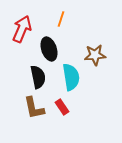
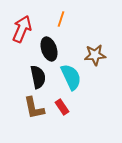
cyan semicircle: rotated 16 degrees counterclockwise
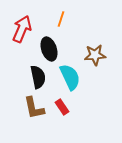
cyan semicircle: moved 1 px left
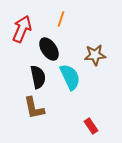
black ellipse: rotated 15 degrees counterclockwise
red rectangle: moved 29 px right, 19 px down
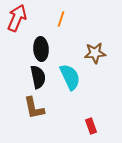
red arrow: moved 5 px left, 11 px up
black ellipse: moved 8 px left; rotated 30 degrees clockwise
brown star: moved 2 px up
red rectangle: rotated 14 degrees clockwise
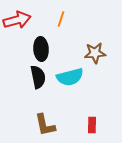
red arrow: moved 2 px down; rotated 52 degrees clockwise
cyan semicircle: rotated 100 degrees clockwise
brown L-shape: moved 11 px right, 17 px down
red rectangle: moved 1 px right, 1 px up; rotated 21 degrees clockwise
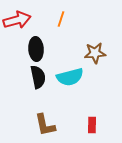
black ellipse: moved 5 px left
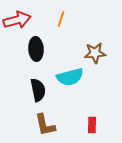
black semicircle: moved 13 px down
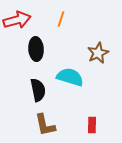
brown star: moved 3 px right; rotated 20 degrees counterclockwise
cyan semicircle: rotated 148 degrees counterclockwise
